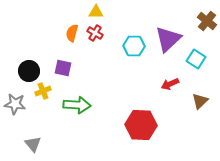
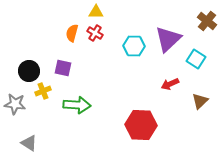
gray triangle: moved 4 px left, 1 px up; rotated 18 degrees counterclockwise
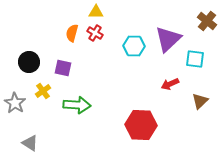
cyan square: moved 1 px left; rotated 24 degrees counterclockwise
black circle: moved 9 px up
yellow cross: rotated 14 degrees counterclockwise
gray star: moved 1 px up; rotated 25 degrees clockwise
gray triangle: moved 1 px right
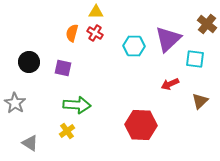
brown cross: moved 3 px down
yellow cross: moved 24 px right, 40 px down
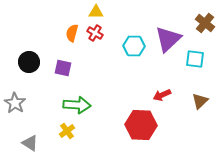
brown cross: moved 2 px left, 1 px up
red arrow: moved 8 px left, 11 px down
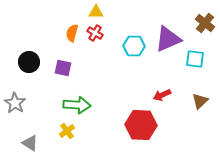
purple triangle: rotated 20 degrees clockwise
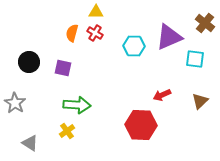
purple triangle: moved 1 px right, 2 px up
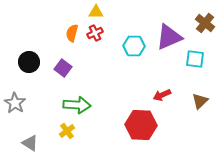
red cross: rotated 35 degrees clockwise
purple square: rotated 24 degrees clockwise
